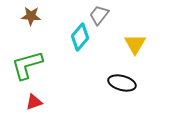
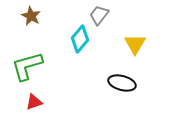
brown star: rotated 24 degrees clockwise
cyan diamond: moved 2 px down
green L-shape: moved 1 px down
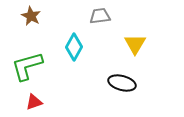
gray trapezoid: moved 1 px right, 1 px down; rotated 45 degrees clockwise
cyan diamond: moved 6 px left, 8 px down; rotated 12 degrees counterclockwise
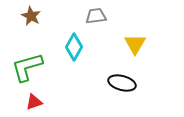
gray trapezoid: moved 4 px left
green L-shape: moved 1 px down
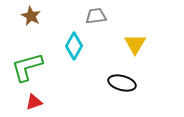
cyan diamond: moved 1 px up
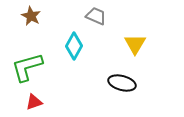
gray trapezoid: rotated 30 degrees clockwise
